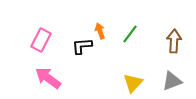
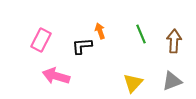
green line: moved 11 px right; rotated 60 degrees counterclockwise
pink arrow: moved 8 px right, 2 px up; rotated 20 degrees counterclockwise
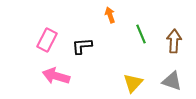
orange arrow: moved 10 px right, 16 px up
pink rectangle: moved 6 px right
gray triangle: rotated 40 degrees clockwise
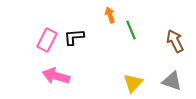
green line: moved 10 px left, 4 px up
brown arrow: moved 1 px right; rotated 30 degrees counterclockwise
black L-shape: moved 8 px left, 9 px up
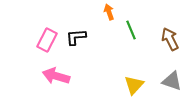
orange arrow: moved 1 px left, 3 px up
black L-shape: moved 2 px right
brown arrow: moved 5 px left, 2 px up
yellow triangle: moved 1 px right, 2 px down
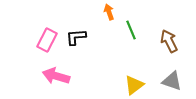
brown arrow: moved 1 px left, 2 px down
yellow triangle: rotated 10 degrees clockwise
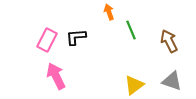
pink arrow: rotated 48 degrees clockwise
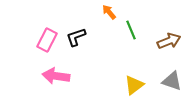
orange arrow: rotated 21 degrees counterclockwise
black L-shape: rotated 15 degrees counterclockwise
brown arrow: rotated 95 degrees clockwise
pink arrow: rotated 56 degrees counterclockwise
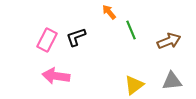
gray triangle: rotated 25 degrees counterclockwise
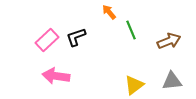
pink rectangle: rotated 20 degrees clockwise
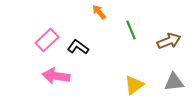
orange arrow: moved 10 px left
black L-shape: moved 2 px right, 10 px down; rotated 55 degrees clockwise
gray triangle: moved 2 px right, 1 px down
